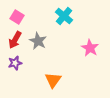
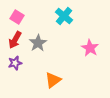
gray star: moved 2 px down; rotated 12 degrees clockwise
orange triangle: rotated 18 degrees clockwise
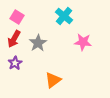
red arrow: moved 1 px left, 1 px up
pink star: moved 7 px left, 6 px up; rotated 24 degrees counterclockwise
purple star: rotated 16 degrees counterclockwise
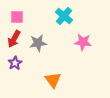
pink square: rotated 32 degrees counterclockwise
gray star: rotated 24 degrees clockwise
orange triangle: rotated 30 degrees counterclockwise
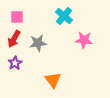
pink star: moved 1 px right, 2 px up
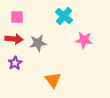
red arrow: rotated 114 degrees counterclockwise
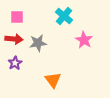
pink star: rotated 24 degrees clockwise
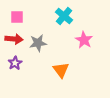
orange triangle: moved 8 px right, 10 px up
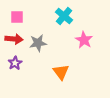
orange triangle: moved 2 px down
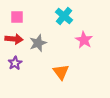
gray star: rotated 12 degrees counterclockwise
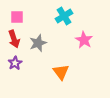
cyan cross: rotated 18 degrees clockwise
red arrow: rotated 66 degrees clockwise
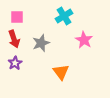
gray star: moved 3 px right
